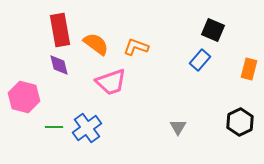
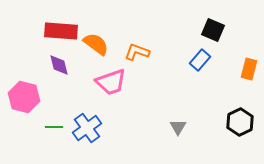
red rectangle: moved 1 px right, 1 px down; rotated 76 degrees counterclockwise
orange L-shape: moved 1 px right, 5 px down
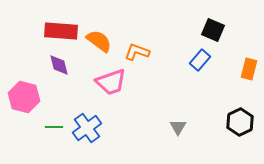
orange semicircle: moved 3 px right, 3 px up
